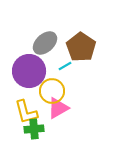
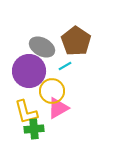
gray ellipse: moved 3 px left, 4 px down; rotated 70 degrees clockwise
brown pentagon: moved 5 px left, 6 px up
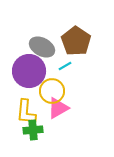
yellow L-shape: rotated 20 degrees clockwise
green cross: moved 1 px left, 1 px down
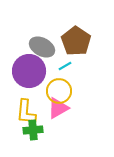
yellow circle: moved 7 px right
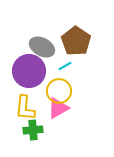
yellow L-shape: moved 1 px left, 4 px up
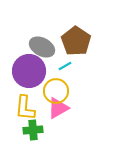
yellow circle: moved 3 px left
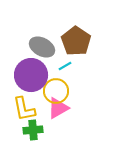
purple circle: moved 2 px right, 4 px down
yellow L-shape: moved 1 px left, 1 px down; rotated 16 degrees counterclockwise
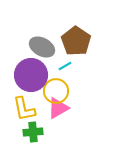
green cross: moved 2 px down
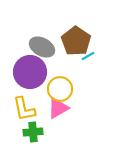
cyan line: moved 23 px right, 10 px up
purple circle: moved 1 px left, 3 px up
yellow circle: moved 4 px right, 2 px up
